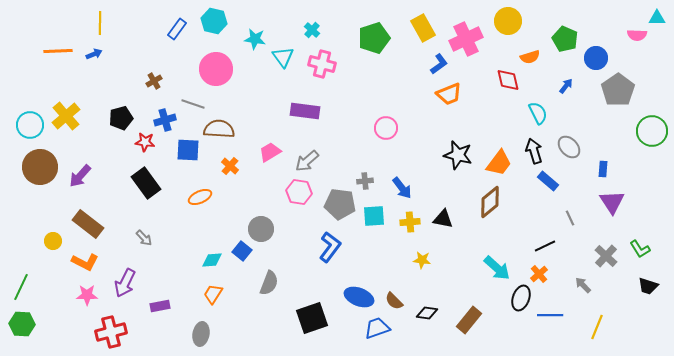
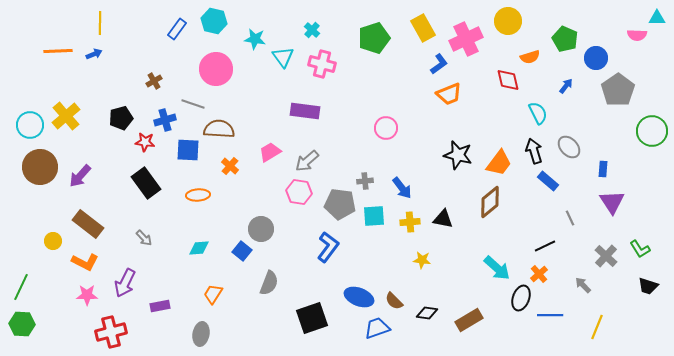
orange ellipse at (200, 197): moved 2 px left, 2 px up; rotated 20 degrees clockwise
blue L-shape at (330, 247): moved 2 px left
cyan diamond at (212, 260): moved 13 px left, 12 px up
brown rectangle at (469, 320): rotated 20 degrees clockwise
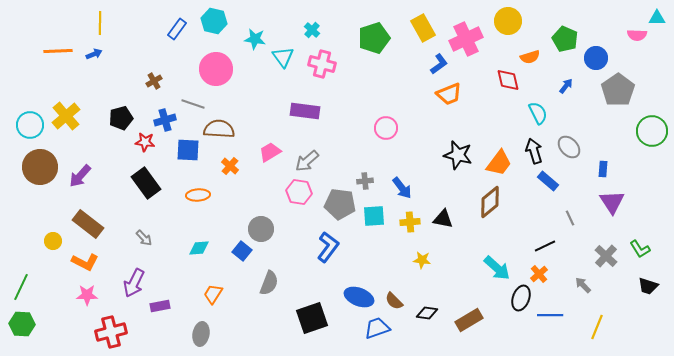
purple arrow at (125, 283): moved 9 px right
